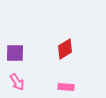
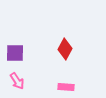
red diamond: rotated 30 degrees counterclockwise
pink arrow: moved 1 px up
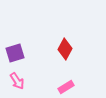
purple square: rotated 18 degrees counterclockwise
pink rectangle: rotated 35 degrees counterclockwise
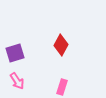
red diamond: moved 4 px left, 4 px up
pink rectangle: moved 4 px left; rotated 42 degrees counterclockwise
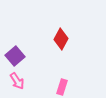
red diamond: moved 6 px up
purple square: moved 3 px down; rotated 24 degrees counterclockwise
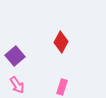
red diamond: moved 3 px down
pink arrow: moved 4 px down
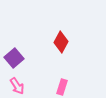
purple square: moved 1 px left, 2 px down
pink arrow: moved 1 px down
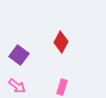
purple square: moved 5 px right, 3 px up; rotated 12 degrees counterclockwise
pink arrow: rotated 18 degrees counterclockwise
